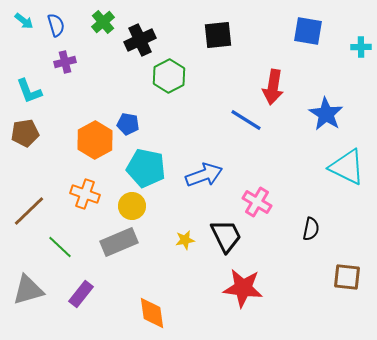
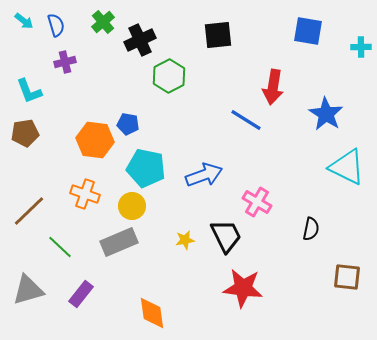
orange hexagon: rotated 24 degrees counterclockwise
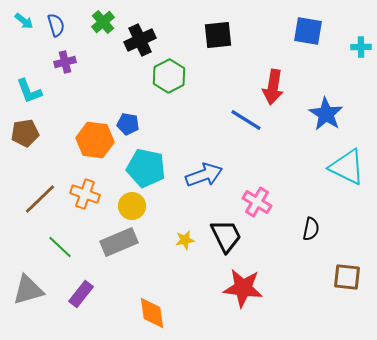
brown line: moved 11 px right, 12 px up
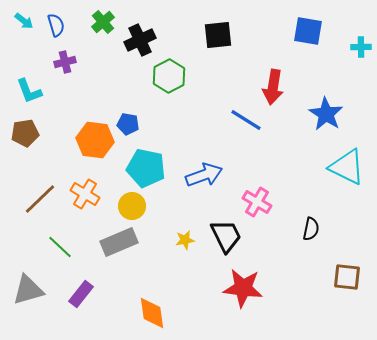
orange cross: rotated 12 degrees clockwise
